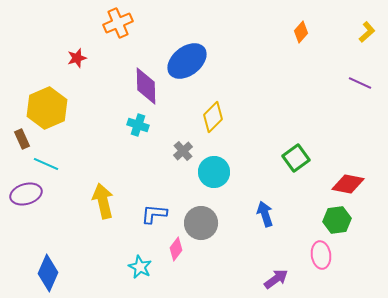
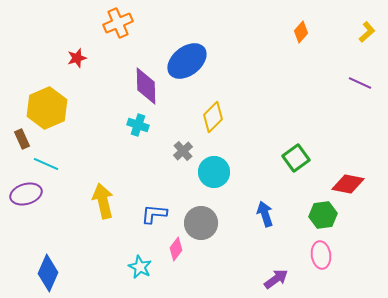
green hexagon: moved 14 px left, 5 px up
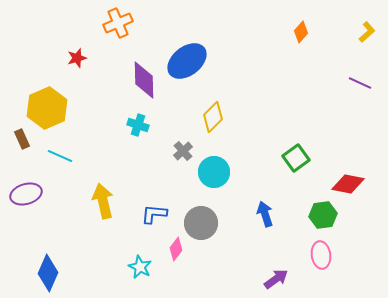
purple diamond: moved 2 px left, 6 px up
cyan line: moved 14 px right, 8 px up
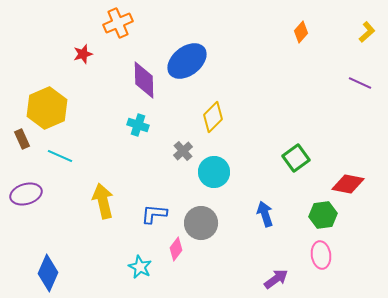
red star: moved 6 px right, 4 px up
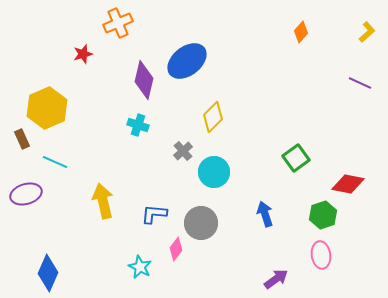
purple diamond: rotated 15 degrees clockwise
cyan line: moved 5 px left, 6 px down
green hexagon: rotated 12 degrees counterclockwise
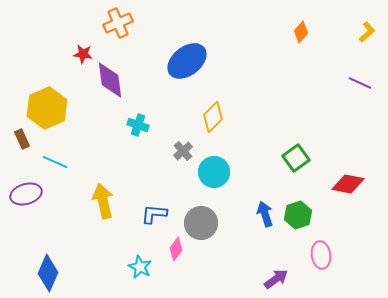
red star: rotated 24 degrees clockwise
purple diamond: moved 34 px left; rotated 21 degrees counterclockwise
green hexagon: moved 25 px left
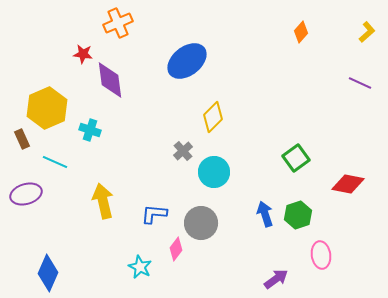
cyan cross: moved 48 px left, 5 px down
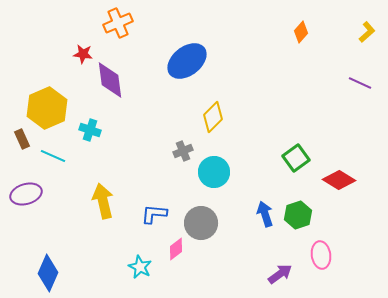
gray cross: rotated 18 degrees clockwise
cyan line: moved 2 px left, 6 px up
red diamond: moved 9 px left, 4 px up; rotated 20 degrees clockwise
pink diamond: rotated 15 degrees clockwise
purple arrow: moved 4 px right, 5 px up
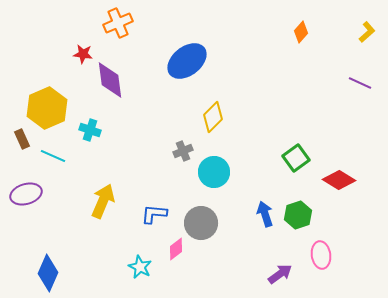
yellow arrow: rotated 36 degrees clockwise
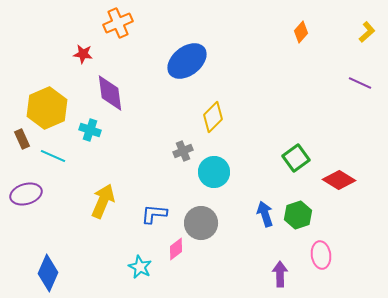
purple diamond: moved 13 px down
purple arrow: rotated 55 degrees counterclockwise
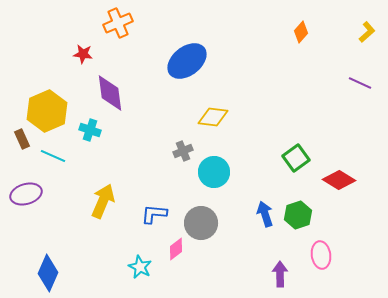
yellow hexagon: moved 3 px down
yellow diamond: rotated 52 degrees clockwise
